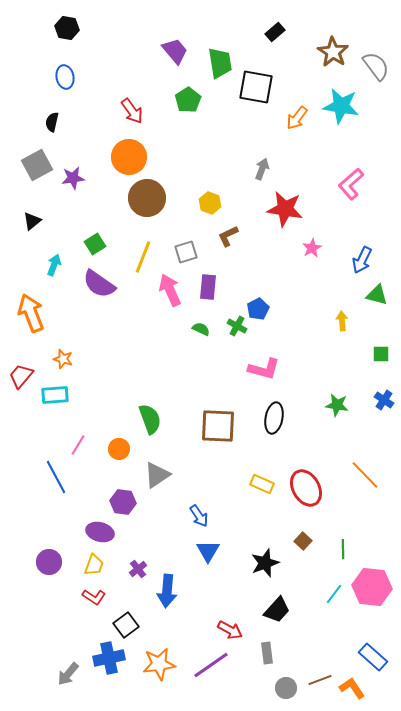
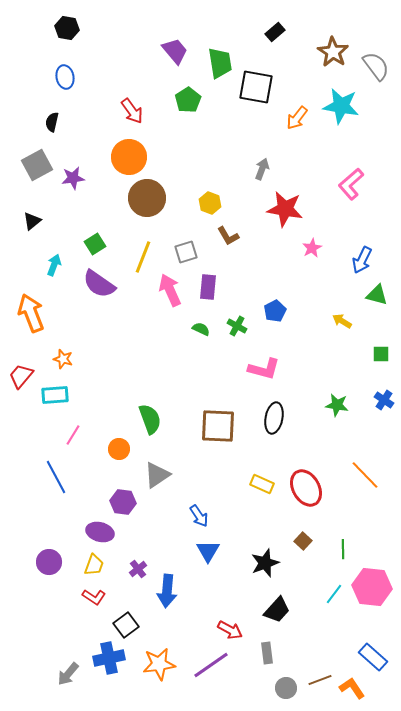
brown L-shape at (228, 236): rotated 95 degrees counterclockwise
blue pentagon at (258, 309): moved 17 px right, 2 px down
yellow arrow at (342, 321): rotated 54 degrees counterclockwise
pink line at (78, 445): moved 5 px left, 10 px up
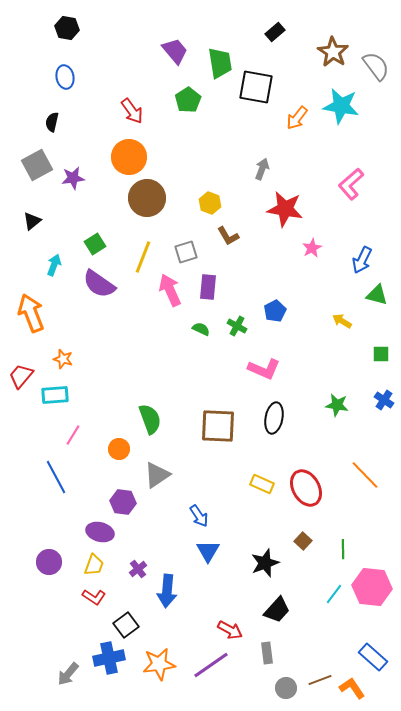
pink L-shape at (264, 369): rotated 8 degrees clockwise
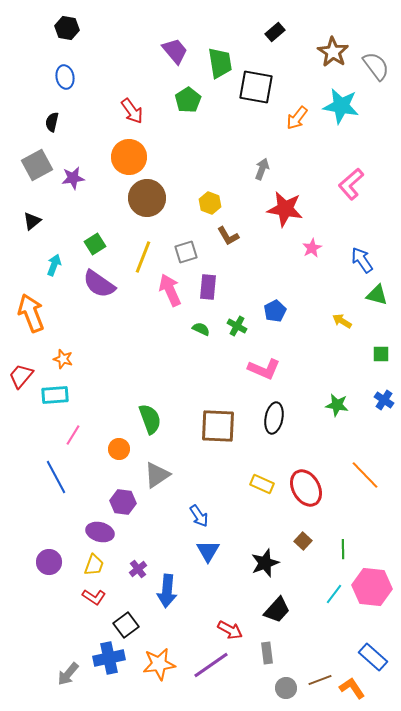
blue arrow at (362, 260): rotated 120 degrees clockwise
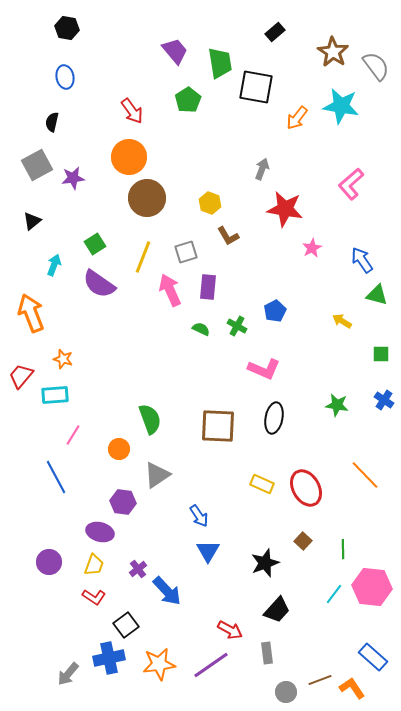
blue arrow at (167, 591): rotated 48 degrees counterclockwise
gray circle at (286, 688): moved 4 px down
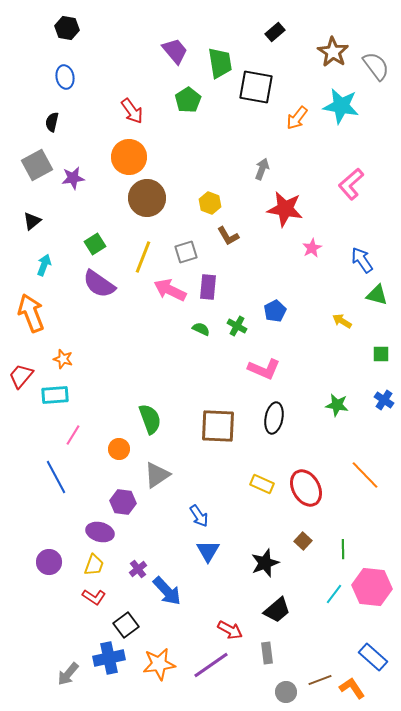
cyan arrow at (54, 265): moved 10 px left
pink arrow at (170, 290): rotated 40 degrees counterclockwise
black trapezoid at (277, 610): rotated 8 degrees clockwise
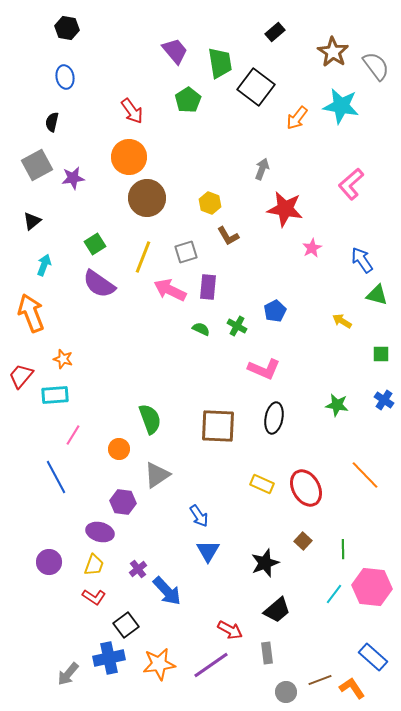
black square at (256, 87): rotated 27 degrees clockwise
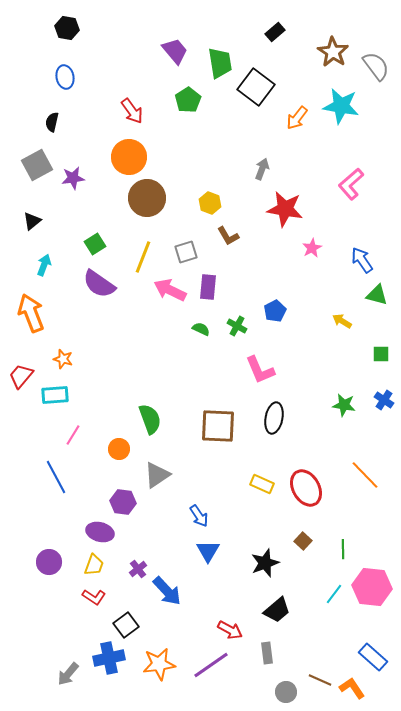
pink L-shape at (264, 369): moved 4 px left, 1 px down; rotated 44 degrees clockwise
green star at (337, 405): moved 7 px right
brown line at (320, 680): rotated 45 degrees clockwise
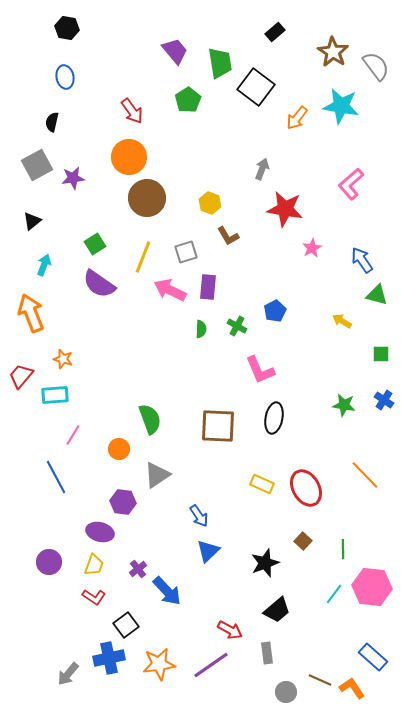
green semicircle at (201, 329): rotated 66 degrees clockwise
blue triangle at (208, 551): rotated 15 degrees clockwise
